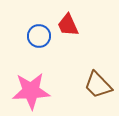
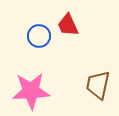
brown trapezoid: rotated 56 degrees clockwise
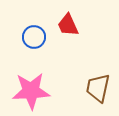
blue circle: moved 5 px left, 1 px down
brown trapezoid: moved 3 px down
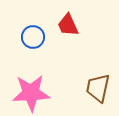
blue circle: moved 1 px left
pink star: moved 2 px down
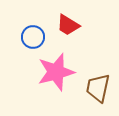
red trapezoid: rotated 35 degrees counterclockwise
pink star: moved 25 px right, 21 px up; rotated 12 degrees counterclockwise
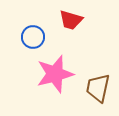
red trapezoid: moved 3 px right, 5 px up; rotated 15 degrees counterclockwise
pink star: moved 1 px left, 2 px down
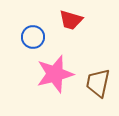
brown trapezoid: moved 5 px up
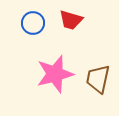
blue circle: moved 14 px up
brown trapezoid: moved 4 px up
